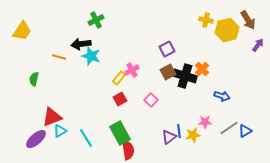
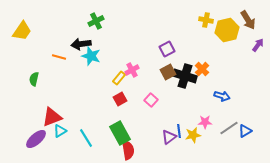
green cross: moved 1 px down
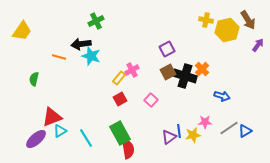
red semicircle: moved 1 px up
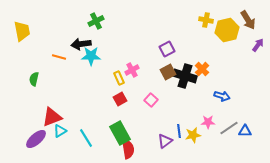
yellow trapezoid: rotated 45 degrees counterclockwise
cyan star: rotated 18 degrees counterclockwise
yellow rectangle: rotated 64 degrees counterclockwise
pink star: moved 3 px right
blue triangle: rotated 32 degrees clockwise
purple triangle: moved 4 px left, 4 px down
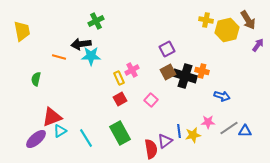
orange cross: moved 2 px down; rotated 32 degrees counterclockwise
green semicircle: moved 2 px right
red semicircle: moved 23 px right
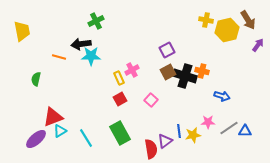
purple square: moved 1 px down
red triangle: moved 1 px right
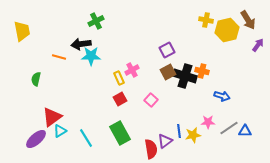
red triangle: moved 1 px left; rotated 15 degrees counterclockwise
